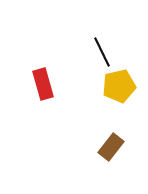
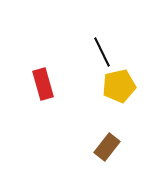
brown rectangle: moved 4 px left
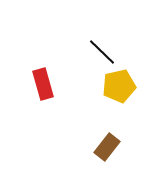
black line: rotated 20 degrees counterclockwise
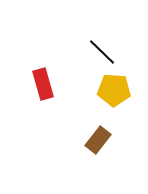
yellow pentagon: moved 5 px left, 4 px down; rotated 16 degrees clockwise
brown rectangle: moved 9 px left, 7 px up
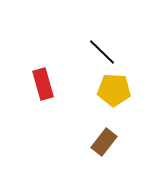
brown rectangle: moved 6 px right, 2 px down
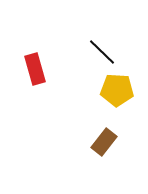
red rectangle: moved 8 px left, 15 px up
yellow pentagon: moved 3 px right
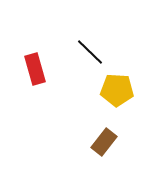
black line: moved 12 px left
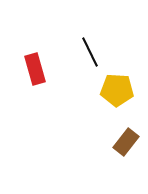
black line: rotated 20 degrees clockwise
brown rectangle: moved 22 px right
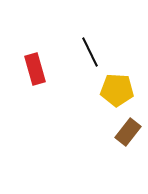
brown rectangle: moved 2 px right, 10 px up
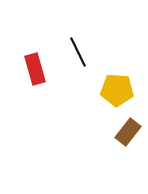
black line: moved 12 px left
